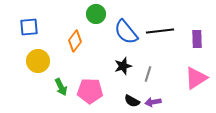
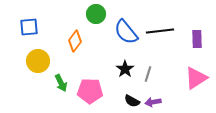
black star: moved 2 px right, 3 px down; rotated 18 degrees counterclockwise
green arrow: moved 4 px up
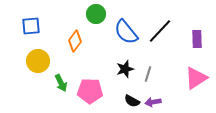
blue square: moved 2 px right, 1 px up
black line: rotated 40 degrees counterclockwise
black star: rotated 18 degrees clockwise
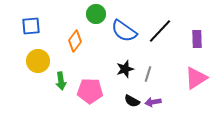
blue semicircle: moved 2 px left, 1 px up; rotated 16 degrees counterclockwise
green arrow: moved 2 px up; rotated 18 degrees clockwise
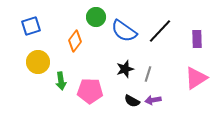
green circle: moved 3 px down
blue square: rotated 12 degrees counterclockwise
yellow circle: moved 1 px down
purple arrow: moved 2 px up
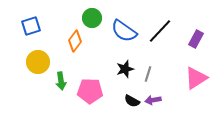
green circle: moved 4 px left, 1 px down
purple rectangle: moved 1 px left; rotated 30 degrees clockwise
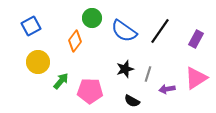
blue square: rotated 12 degrees counterclockwise
black line: rotated 8 degrees counterclockwise
green arrow: rotated 132 degrees counterclockwise
purple arrow: moved 14 px right, 11 px up
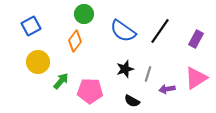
green circle: moved 8 px left, 4 px up
blue semicircle: moved 1 px left
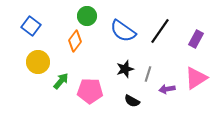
green circle: moved 3 px right, 2 px down
blue square: rotated 24 degrees counterclockwise
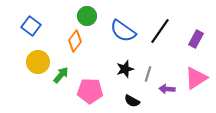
green arrow: moved 6 px up
purple arrow: rotated 14 degrees clockwise
